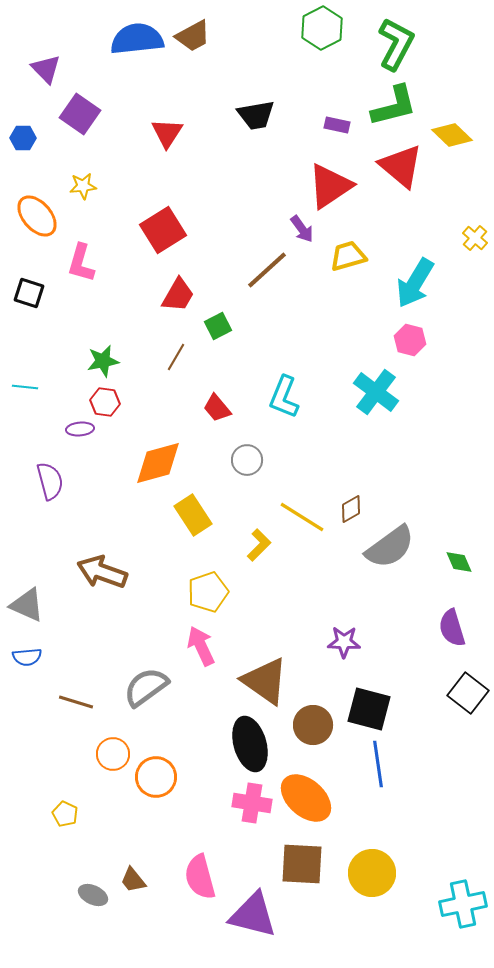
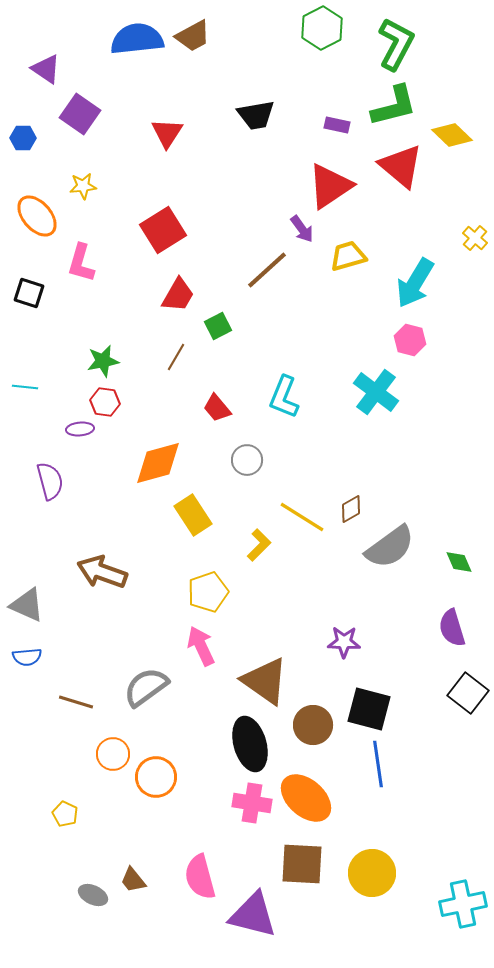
purple triangle at (46, 69): rotated 12 degrees counterclockwise
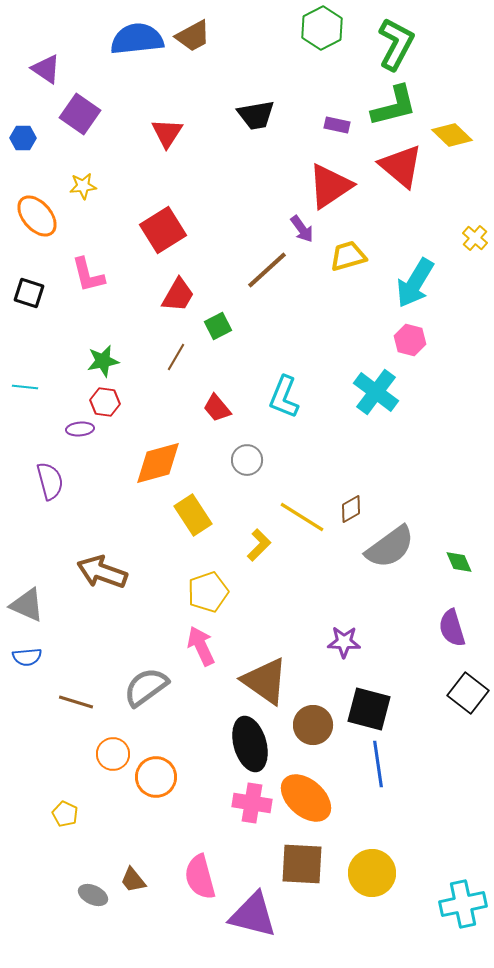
pink L-shape at (81, 263): moved 7 px right, 12 px down; rotated 30 degrees counterclockwise
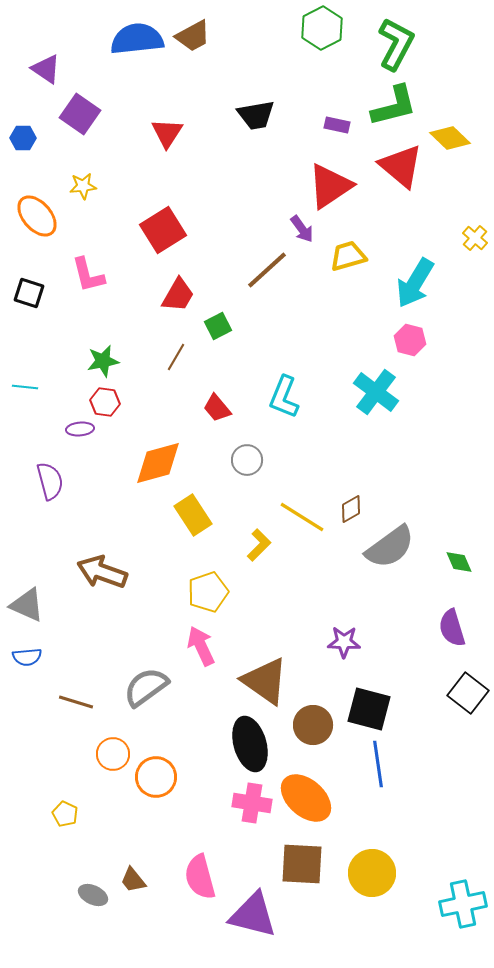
yellow diamond at (452, 135): moved 2 px left, 3 px down
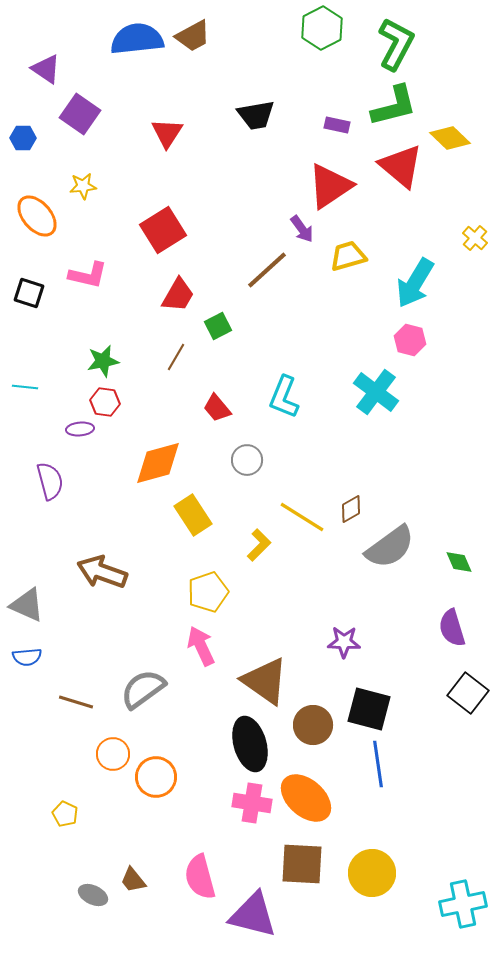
pink L-shape at (88, 275): rotated 63 degrees counterclockwise
gray semicircle at (146, 687): moved 3 px left, 2 px down
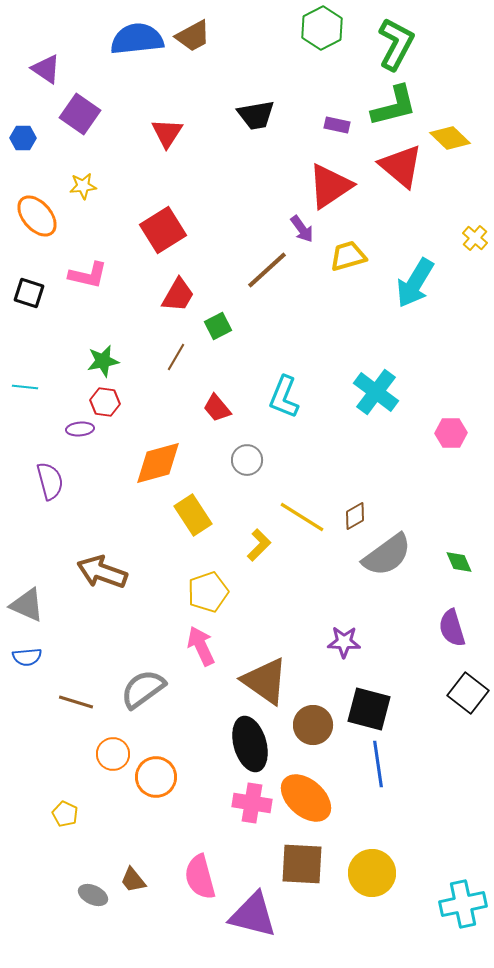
pink hexagon at (410, 340): moved 41 px right, 93 px down; rotated 16 degrees counterclockwise
brown diamond at (351, 509): moved 4 px right, 7 px down
gray semicircle at (390, 547): moved 3 px left, 8 px down
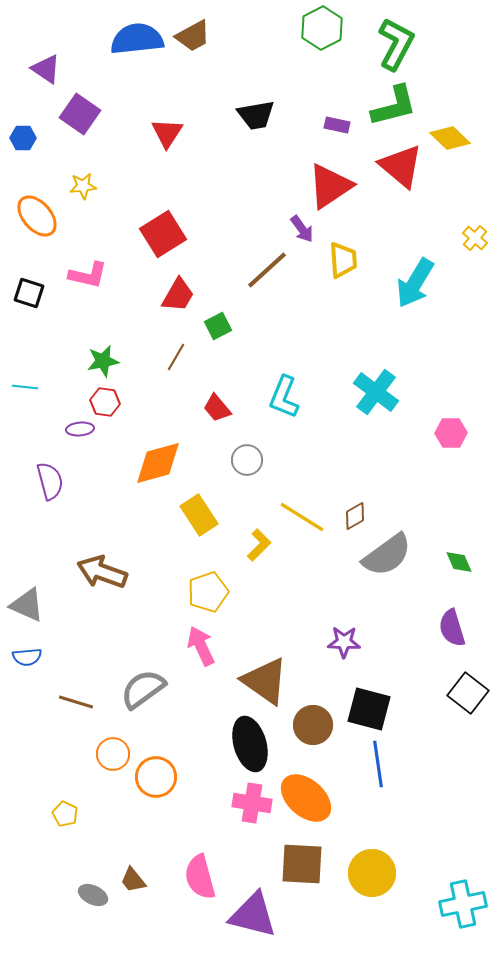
red square at (163, 230): moved 4 px down
yellow trapezoid at (348, 256): moved 5 px left, 4 px down; rotated 102 degrees clockwise
yellow rectangle at (193, 515): moved 6 px right
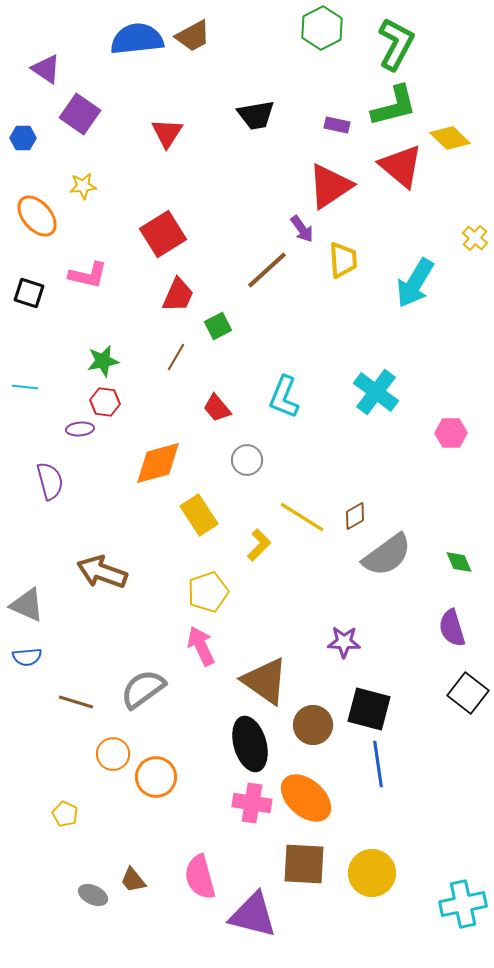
red trapezoid at (178, 295): rotated 6 degrees counterclockwise
brown square at (302, 864): moved 2 px right
